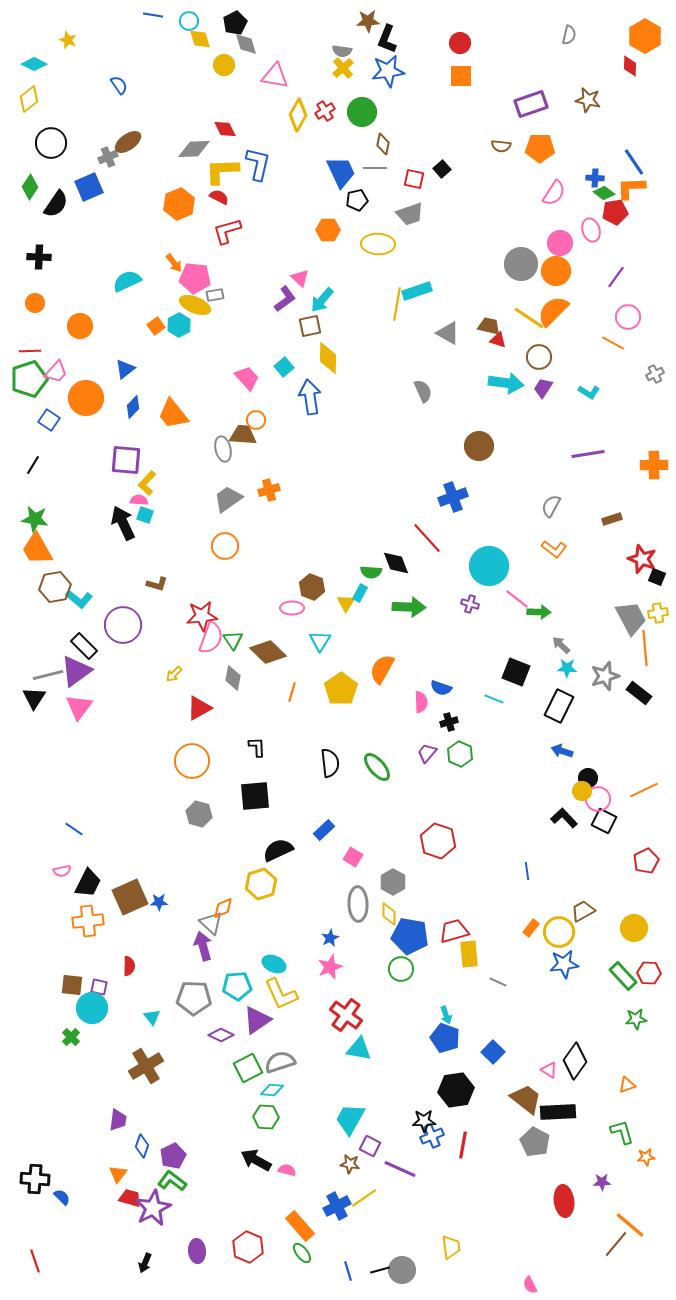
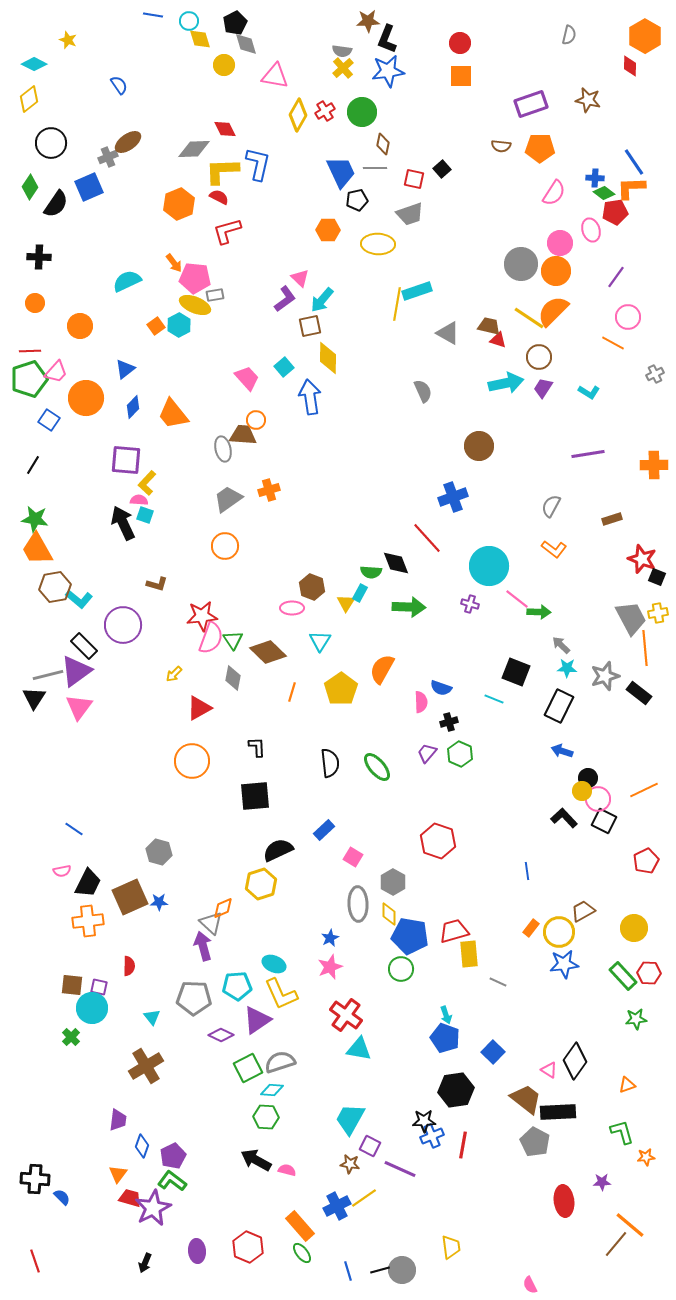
cyan arrow at (506, 383): rotated 20 degrees counterclockwise
gray hexagon at (199, 814): moved 40 px left, 38 px down
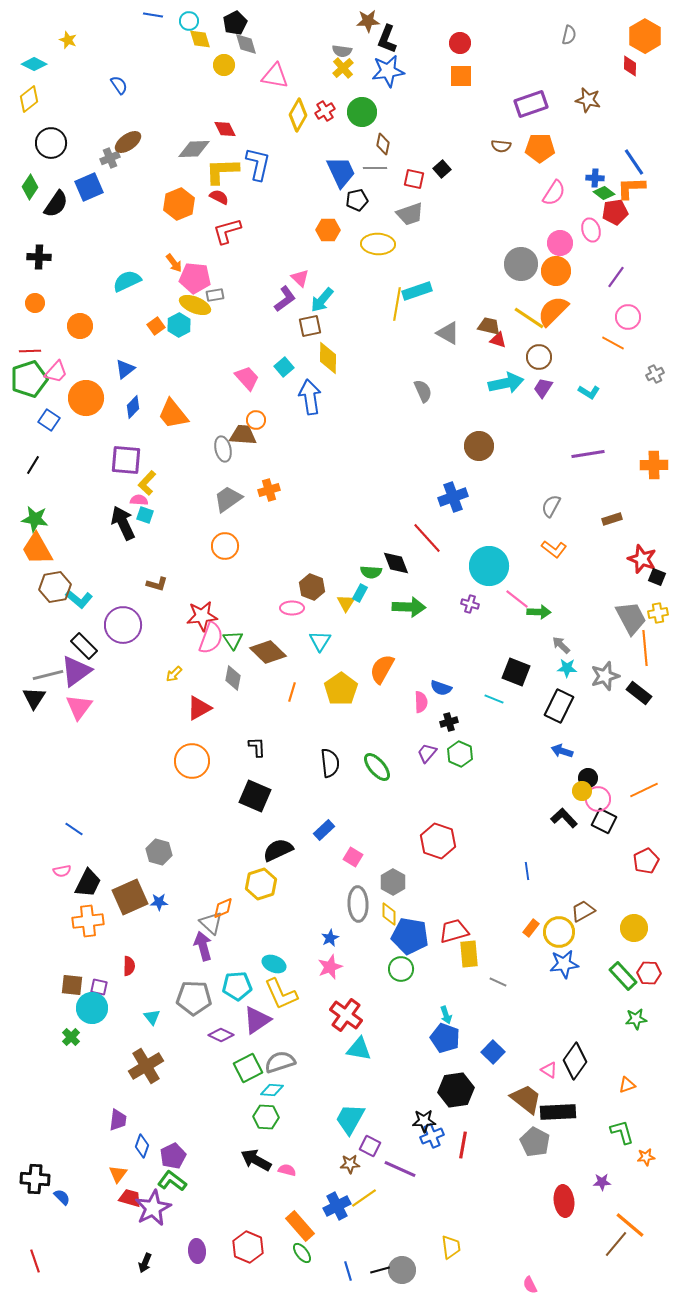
gray cross at (108, 157): moved 2 px right, 1 px down
black square at (255, 796): rotated 28 degrees clockwise
brown star at (350, 1164): rotated 12 degrees counterclockwise
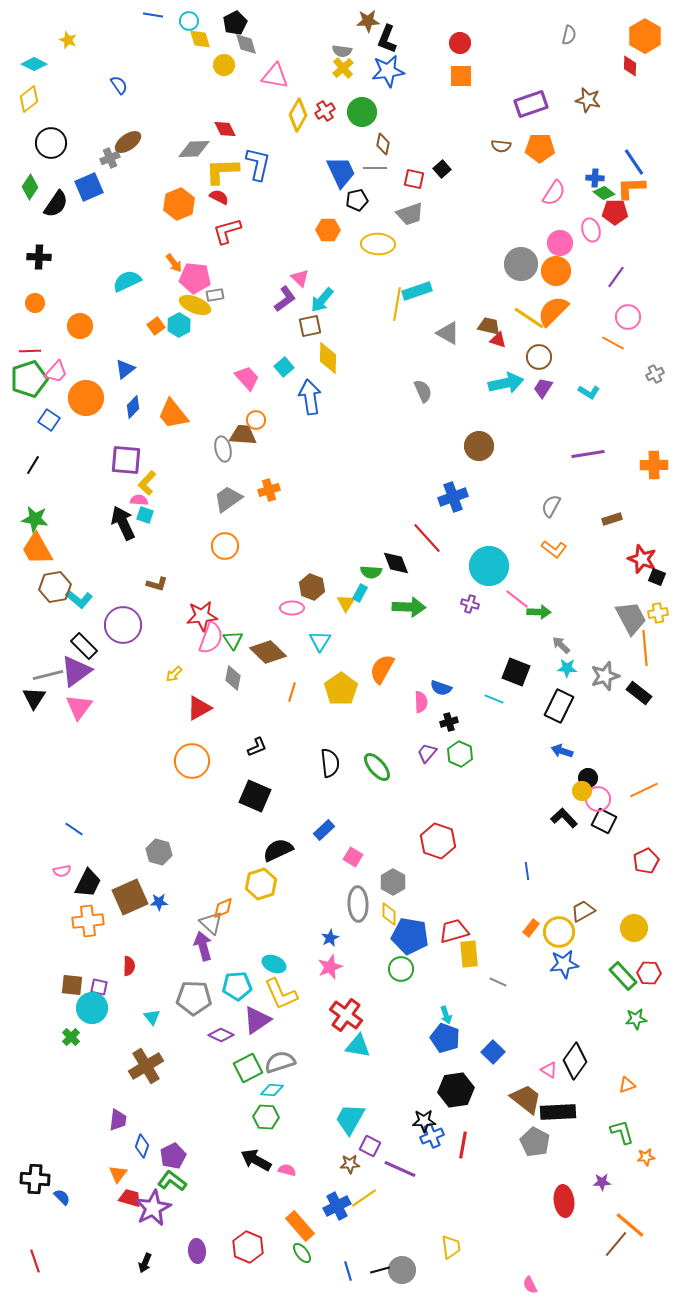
red pentagon at (615, 212): rotated 10 degrees clockwise
black L-shape at (257, 747): rotated 70 degrees clockwise
cyan triangle at (359, 1049): moved 1 px left, 3 px up
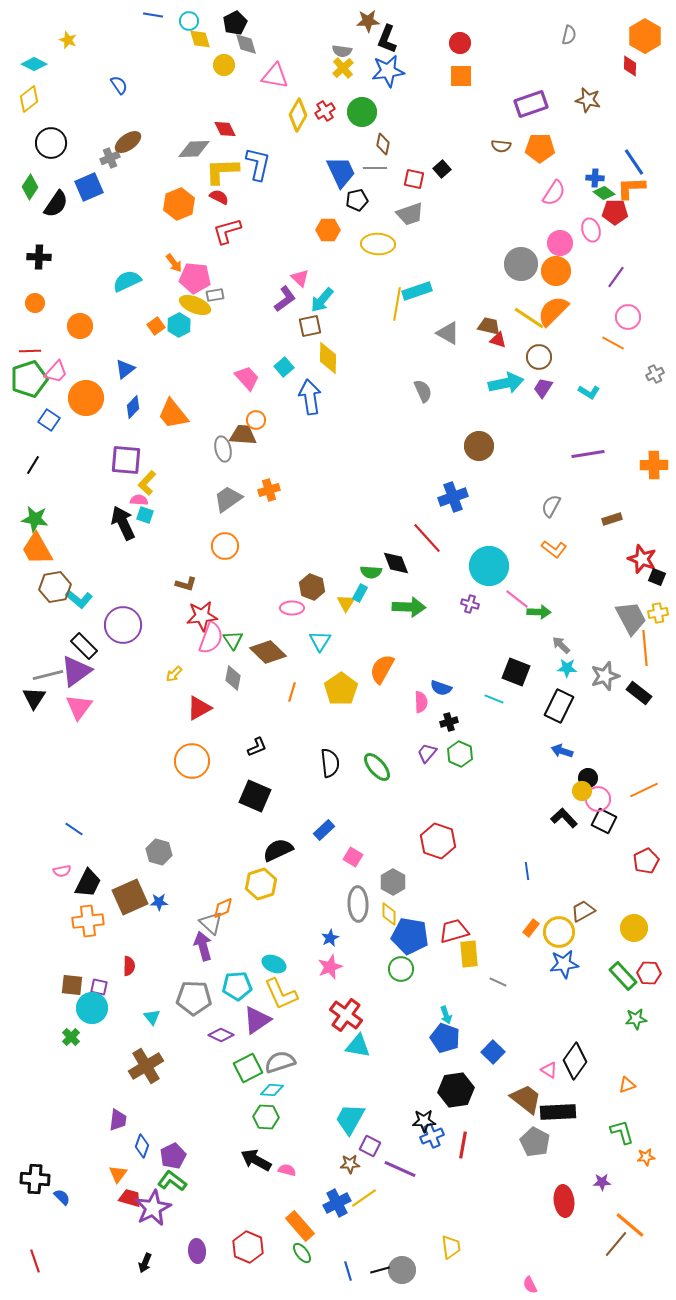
brown L-shape at (157, 584): moved 29 px right
blue cross at (337, 1206): moved 3 px up
